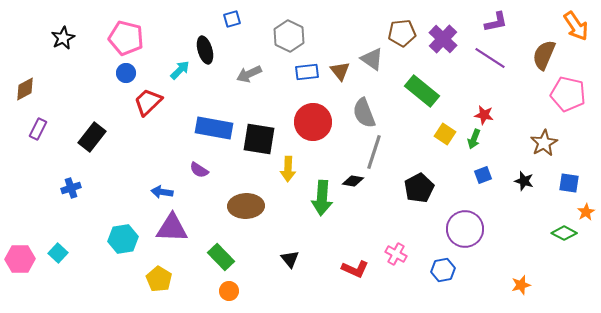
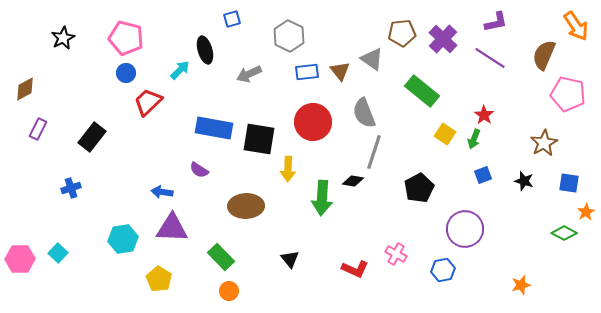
red star at (484, 115): rotated 24 degrees clockwise
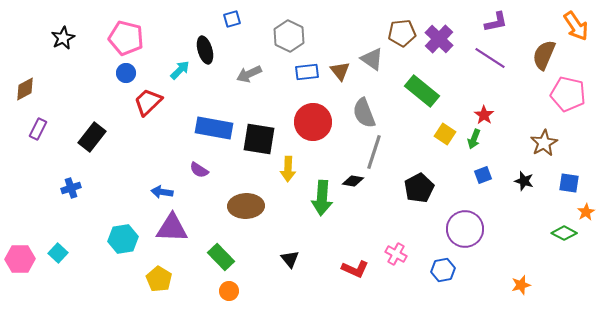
purple cross at (443, 39): moved 4 px left
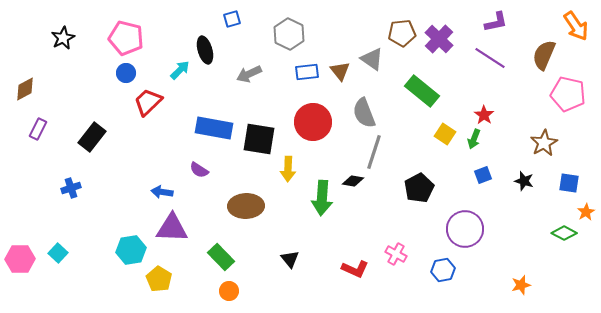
gray hexagon at (289, 36): moved 2 px up
cyan hexagon at (123, 239): moved 8 px right, 11 px down
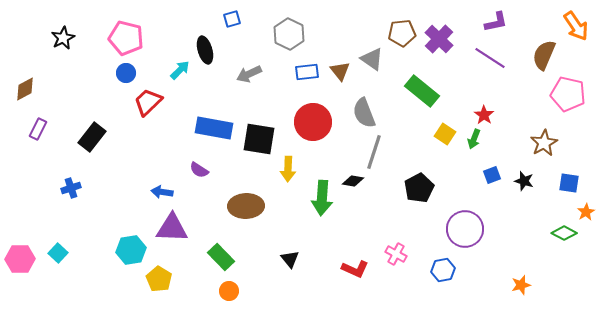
blue square at (483, 175): moved 9 px right
